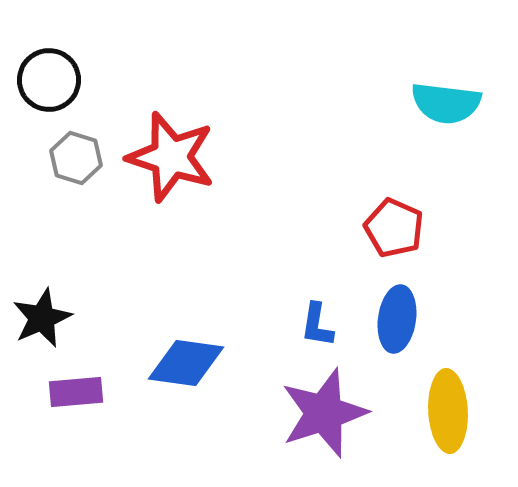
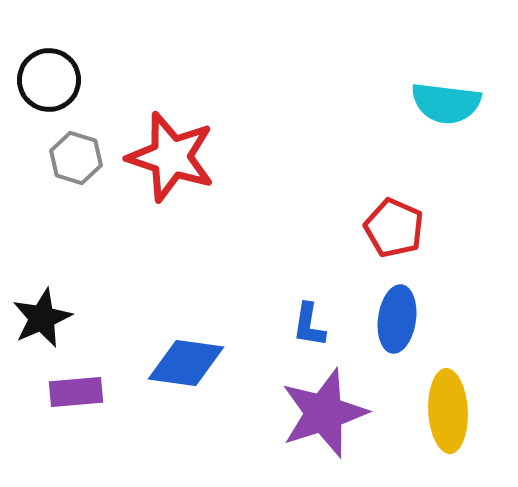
blue L-shape: moved 8 px left
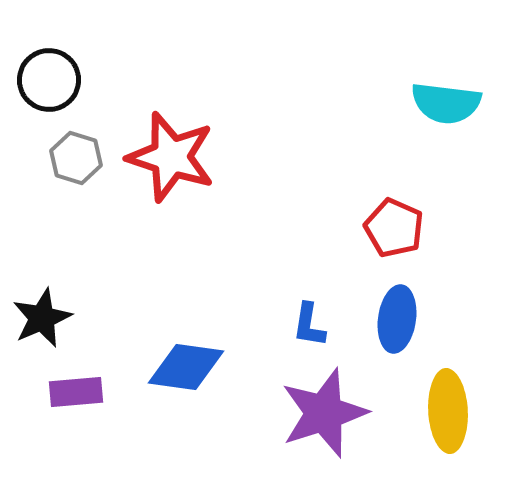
blue diamond: moved 4 px down
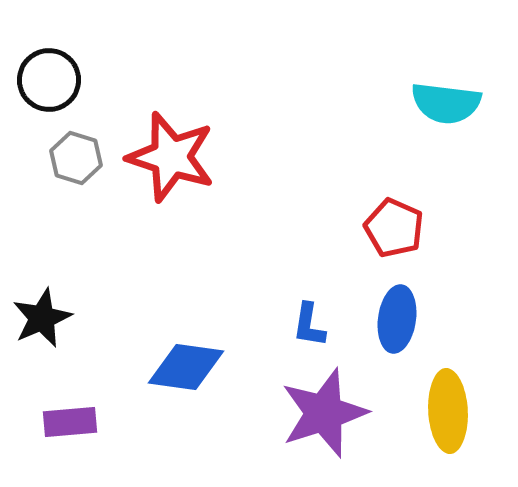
purple rectangle: moved 6 px left, 30 px down
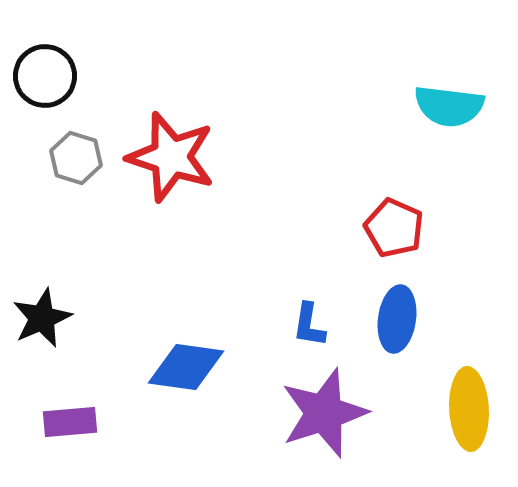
black circle: moved 4 px left, 4 px up
cyan semicircle: moved 3 px right, 3 px down
yellow ellipse: moved 21 px right, 2 px up
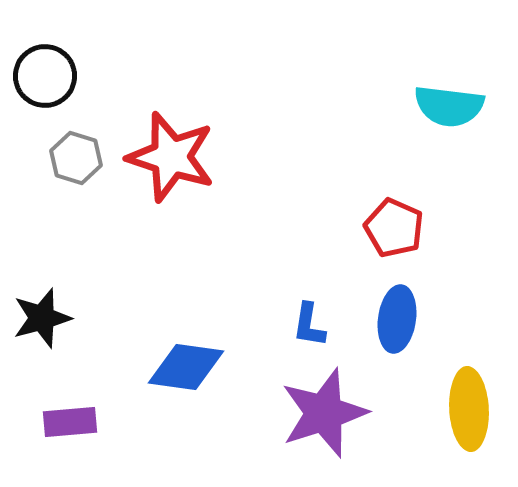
black star: rotated 8 degrees clockwise
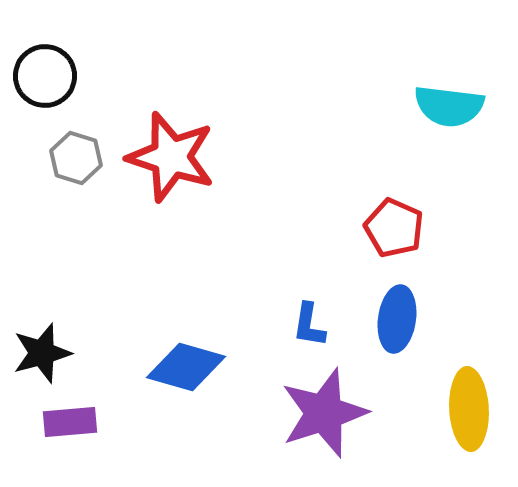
black star: moved 35 px down
blue diamond: rotated 8 degrees clockwise
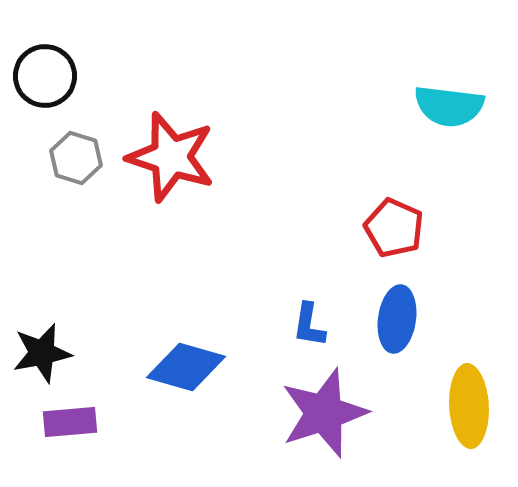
black star: rotated 4 degrees clockwise
yellow ellipse: moved 3 px up
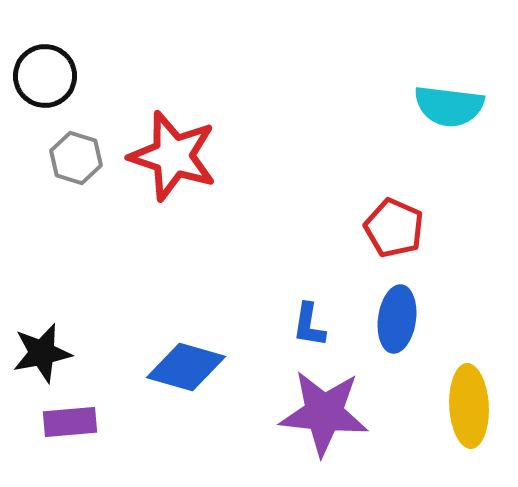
red star: moved 2 px right, 1 px up
purple star: rotated 24 degrees clockwise
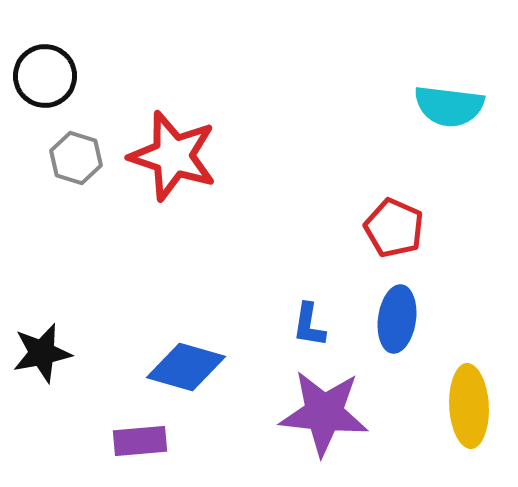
purple rectangle: moved 70 px right, 19 px down
